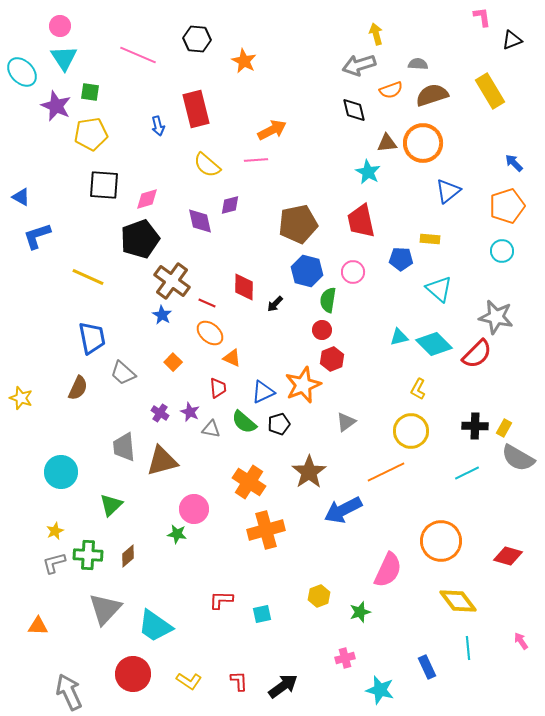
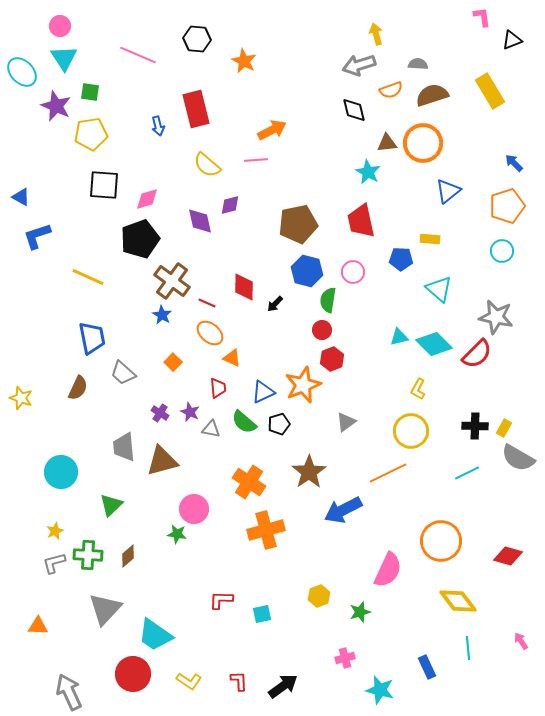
orange line at (386, 472): moved 2 px right, 1 px down
cyan trapezoid at (155, 626): moved 9 px down
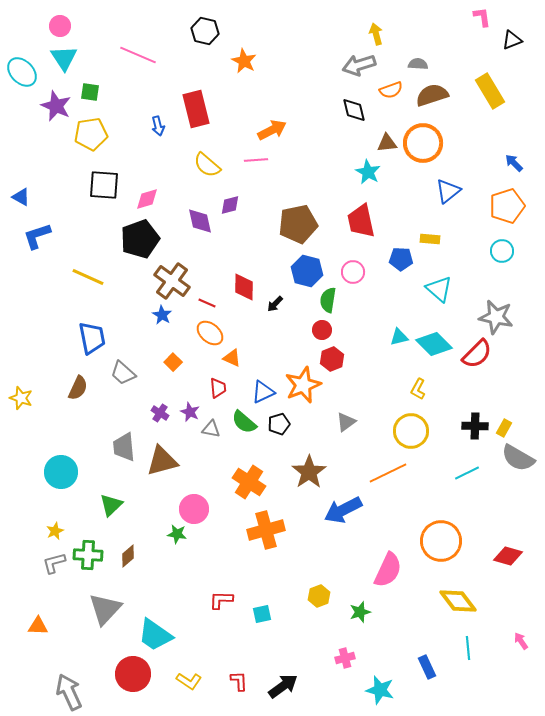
black hexagon at (197, 39): moved 8 px right, 8 px up; rotated 8 degrees clockwise
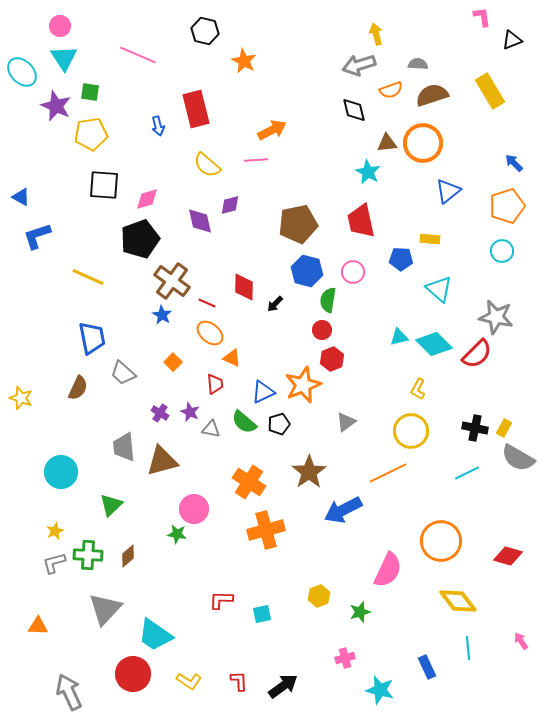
red trapezoid at (218, 388): moved 3 px left, 4 px up
black cross at (475, 426): moved 2 px down; rotated 10 degrees clockwise
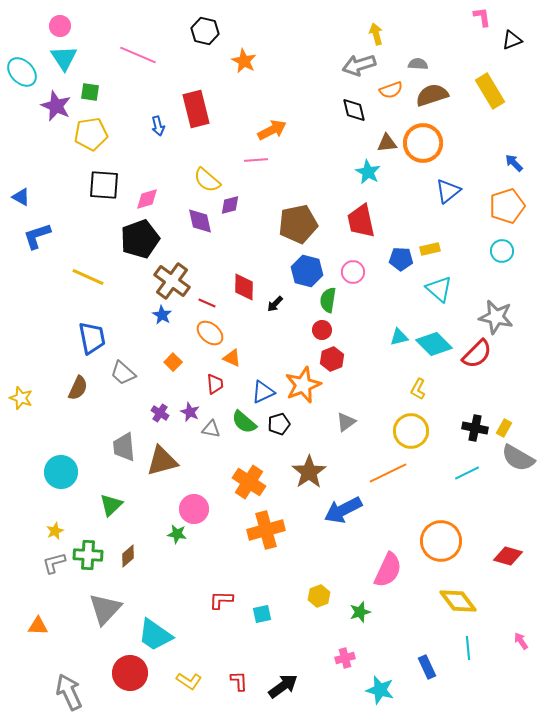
yellow semicircle at (207, 165): moved 15 px down
yellow rectangle at (430, 239): moved 10 px down; rotated 18 degrees counterclockwise
red circle at (133, 674): moved 3 px left, 1 px up
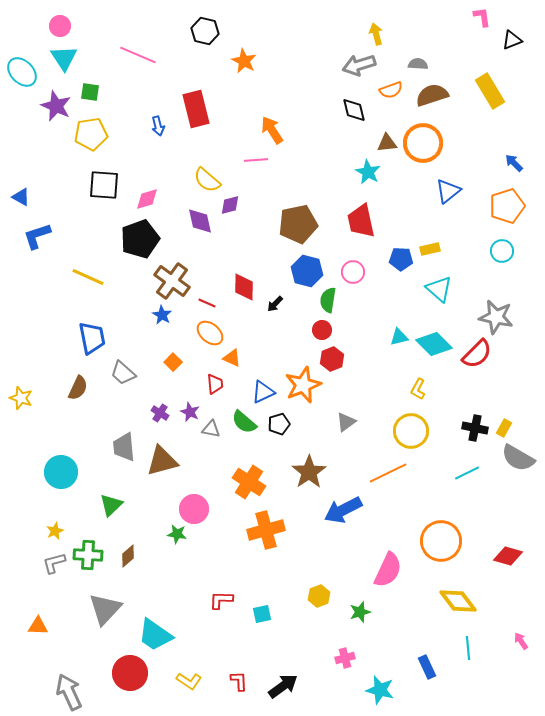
orange arrow at (272, 130): rotated 96 degrees counterclockwise
